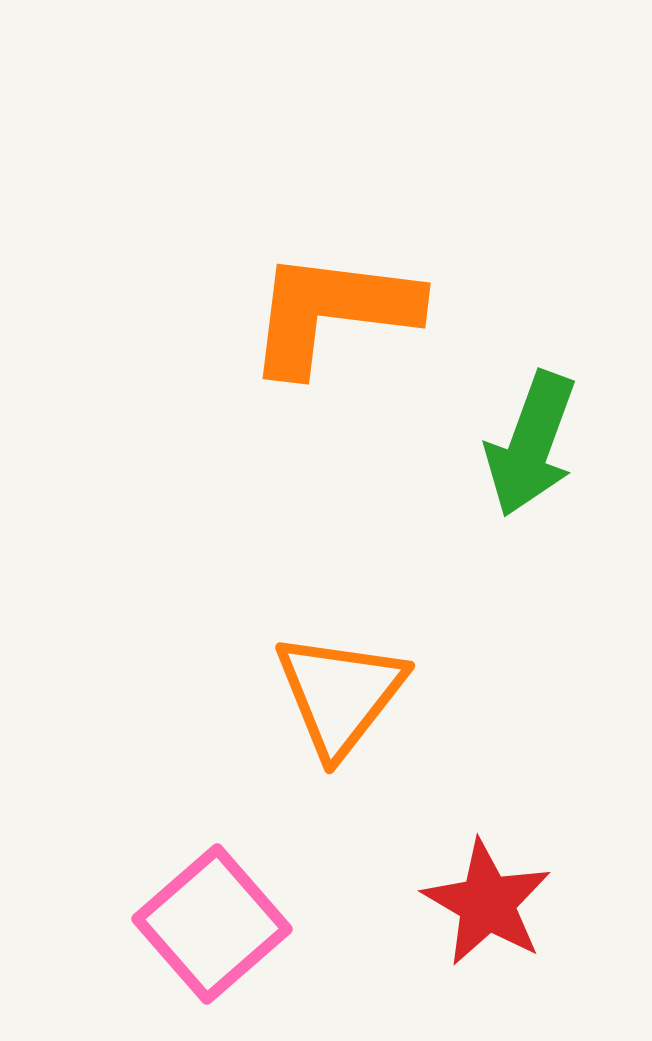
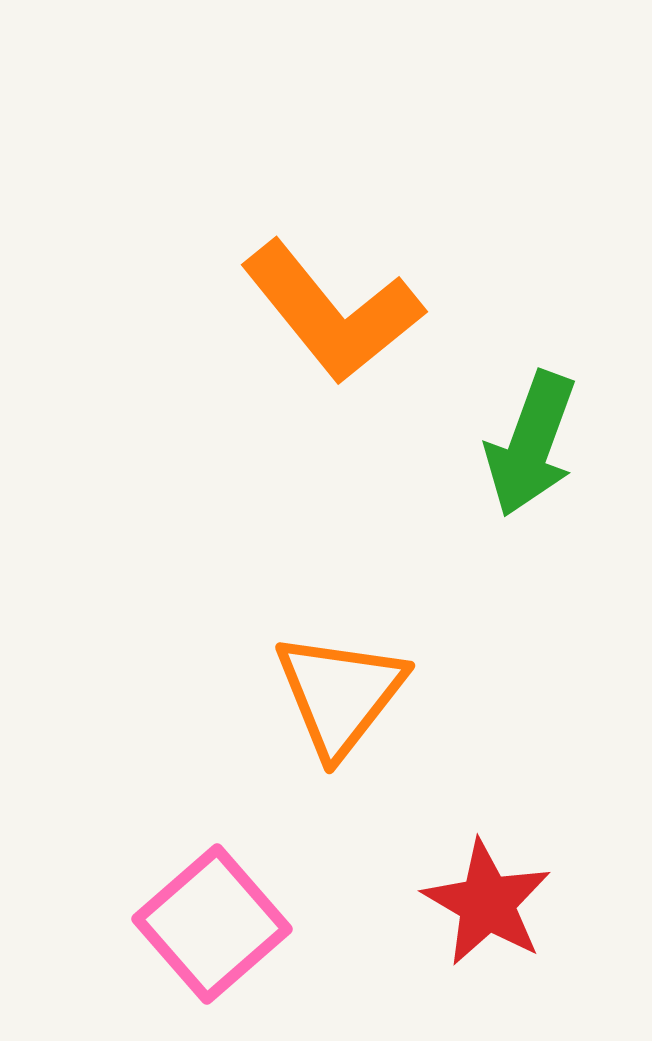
orange L-shape: rotated 136 degrees counterclockwise
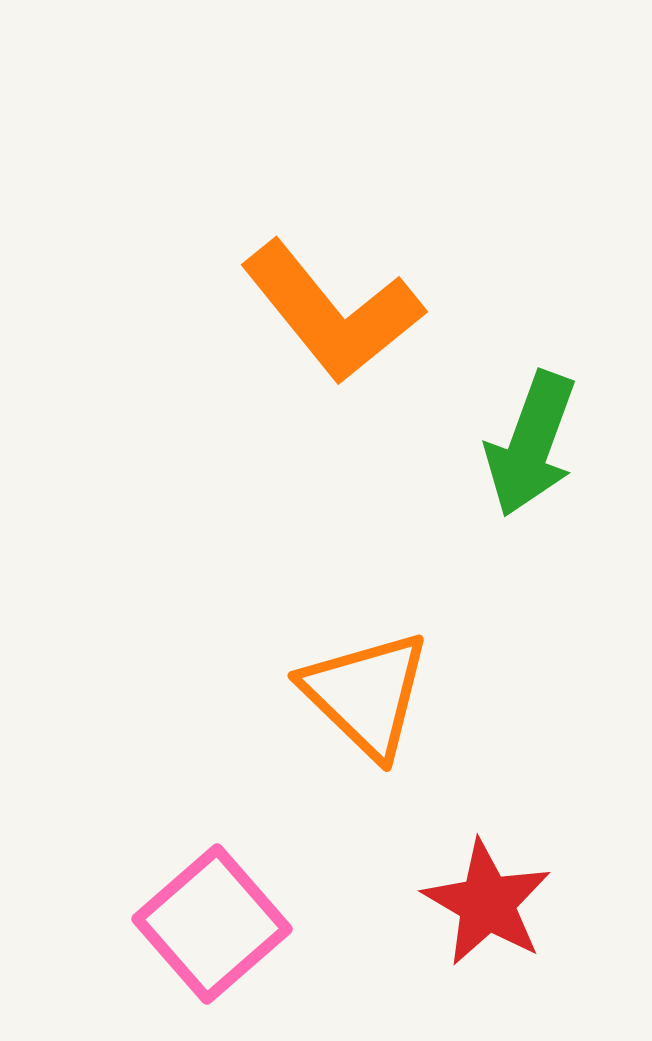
orange triangle: moved 26 px right; rotated 24 degrees counterclockwise
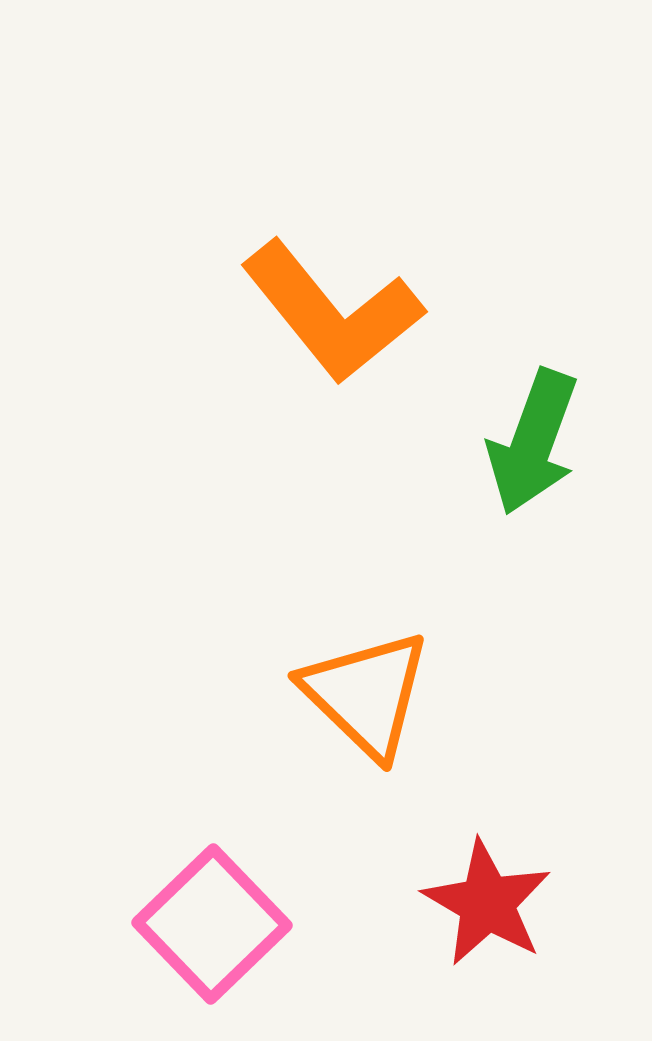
green arrow: moved 2 px right, 2 px up
pink square: rotated 3 degrees counterclockwise
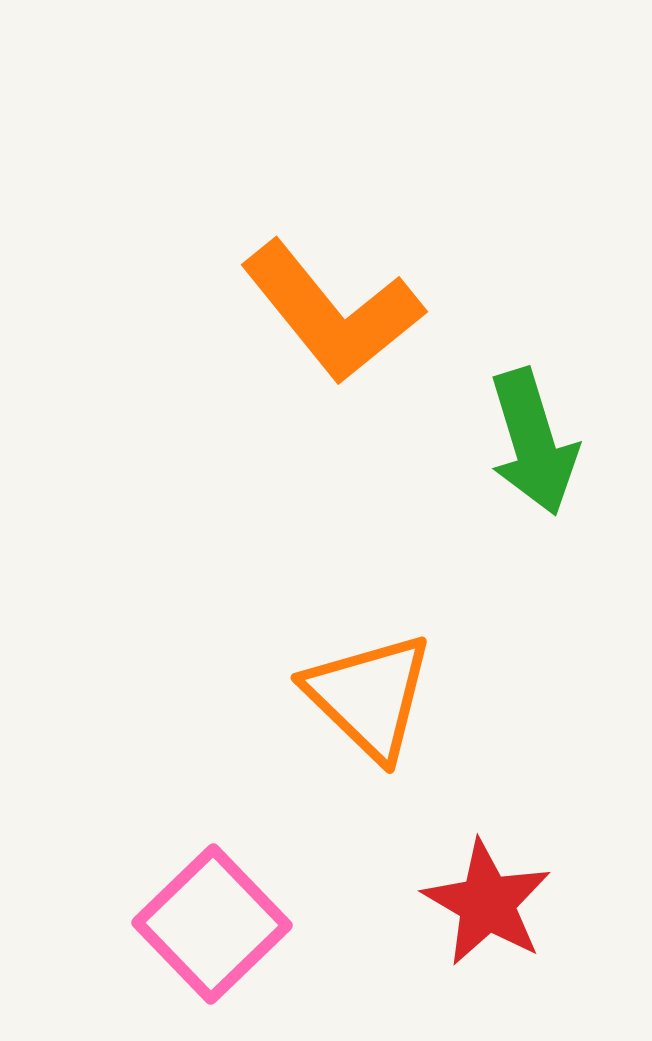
green arrow: rotated 37 degrees counterclockwise
orange triangle: moved 3 px right, 2 px down
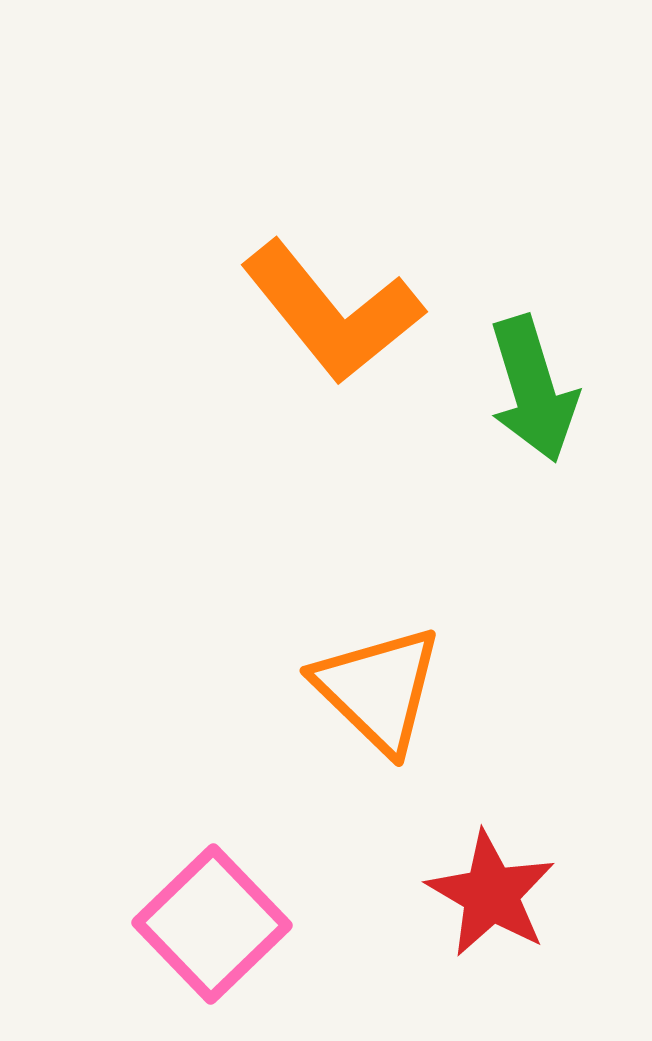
green arrow: moved 53 px up
orange triangle: moved 9 px right, 7 px up
red star: moved 4 px right, 9 px up
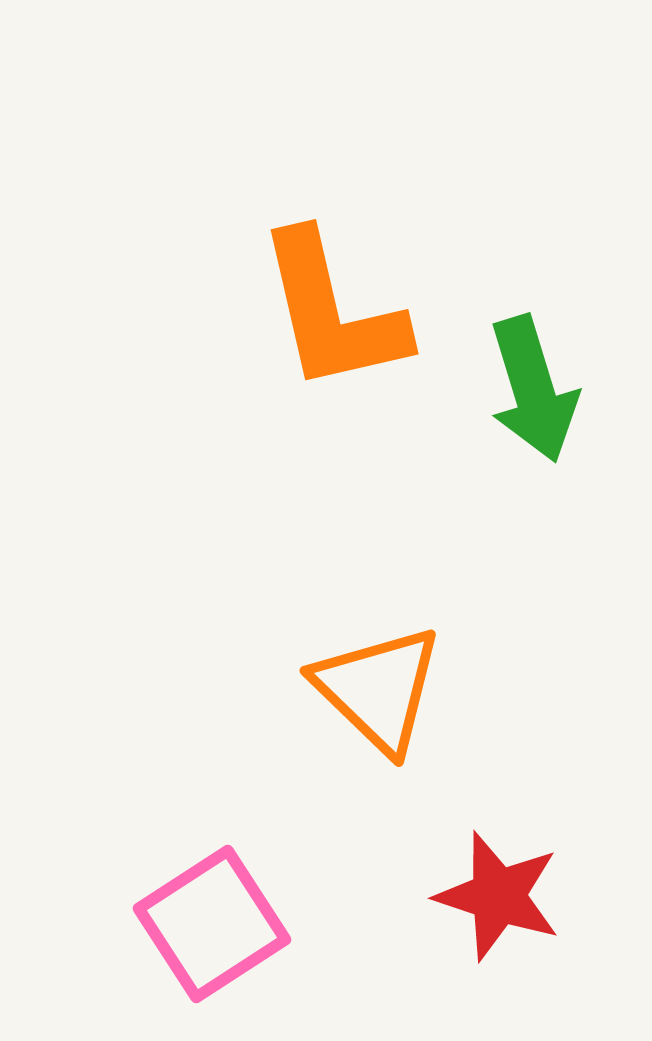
orange L-shape: rotated 26 degrees clockwise
red star: moved 7 px right, 2 px down; rotated 12 degrees counterclockwise
pink square: rotated 11 degrees clockwise
